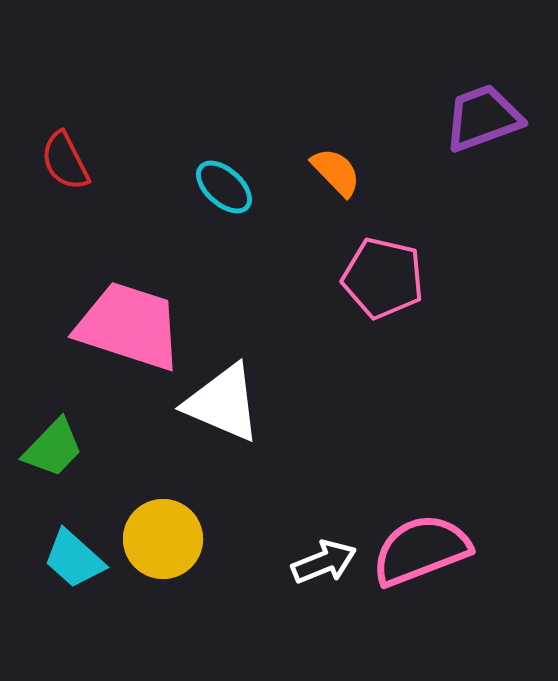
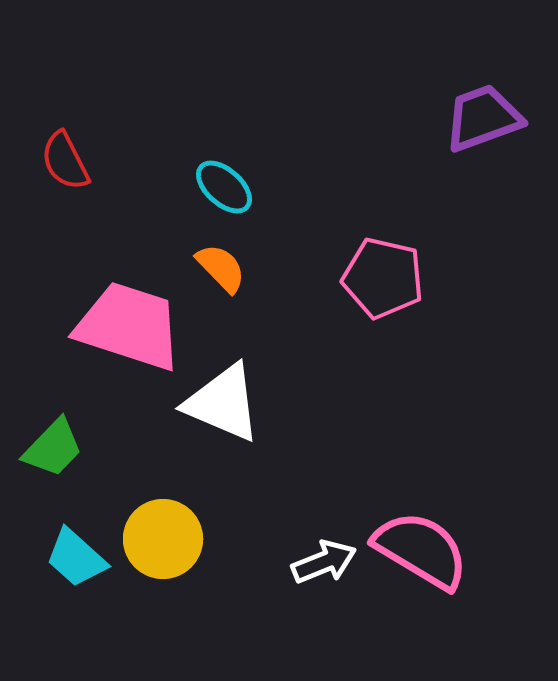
orange semicircle: moved 115 px left, 96 px down
pink semicircle: rotated 52 degrees clockwise
cyan trapezoid: moved 2 px right, 1 px up
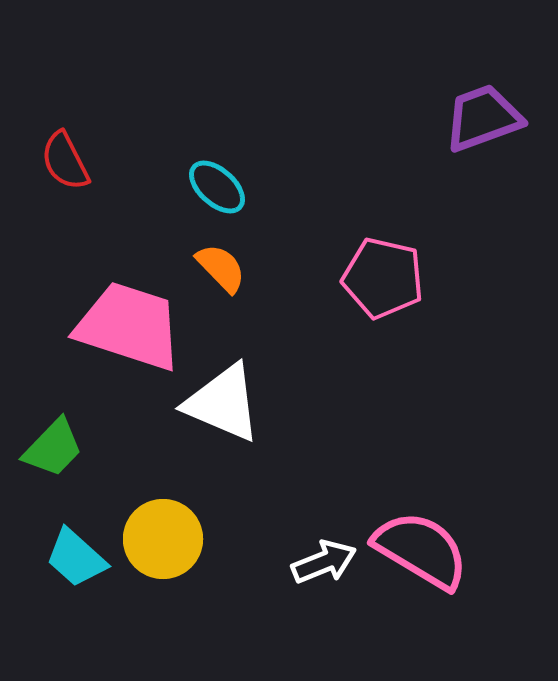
cyan ellipse: moved 7 px left
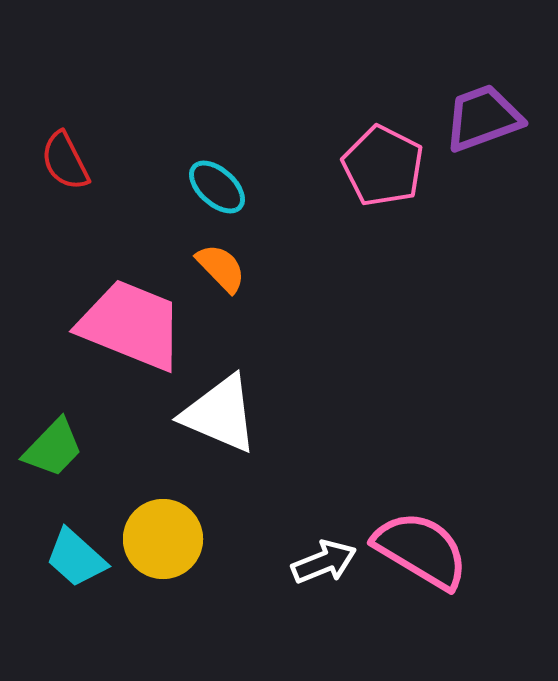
pink pentagon: moved 112 px up; rotated 14 degrees clockwise
pink trapezoid: moved 2 px right, 1 px up; rotated 4 degrees clockwise
white triangle: moved 3 px left, 11 px down
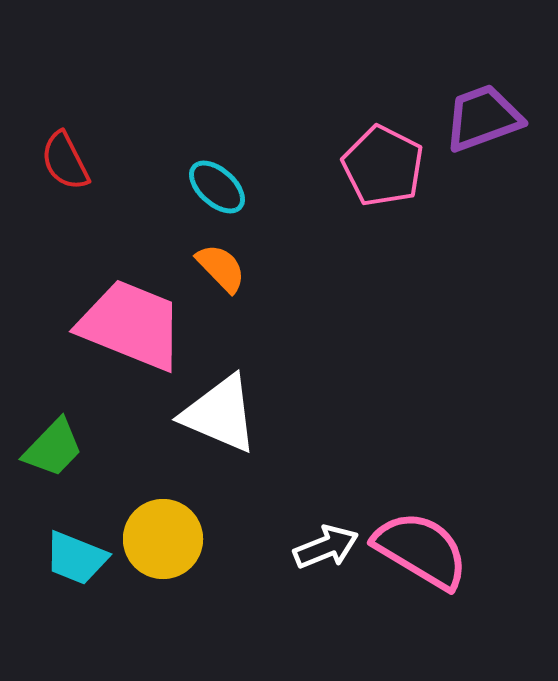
cyan trapezoid: rotated 20 degrees counterclockwise
white arrow: moved 2 px right, 15 px up
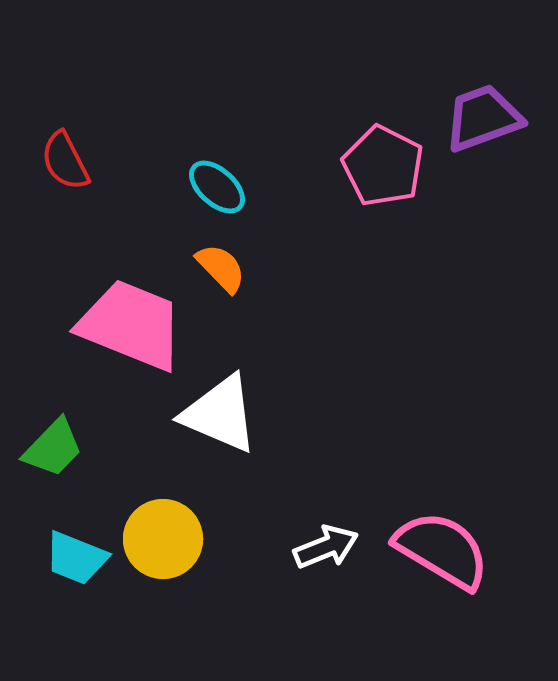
pink semicircle: moved 21 px right
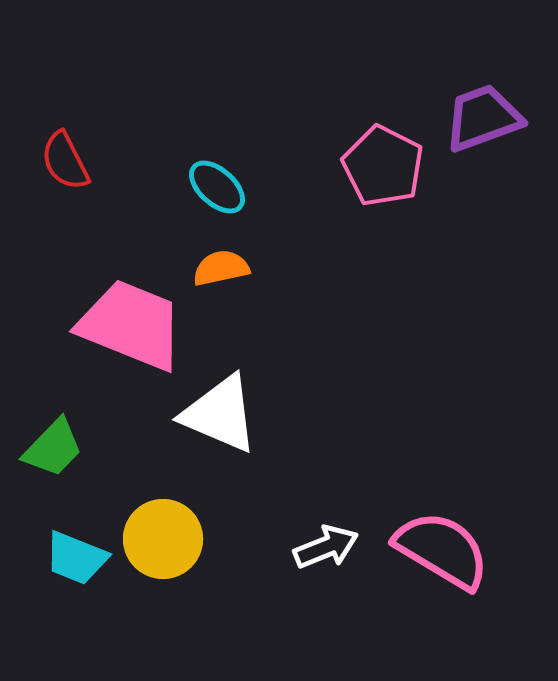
orange semicircle: rotated 58 degrees counterclockwise
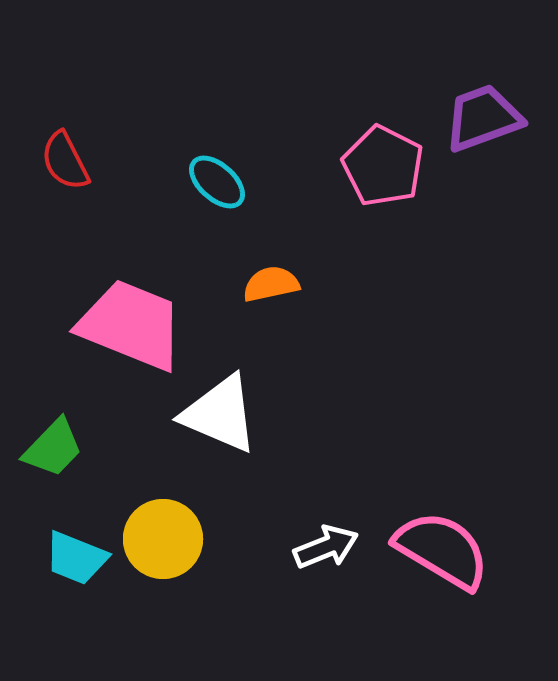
cyan ellipse: moved 5 px up
orange semicircle: moved 50 px right, 16 px down
